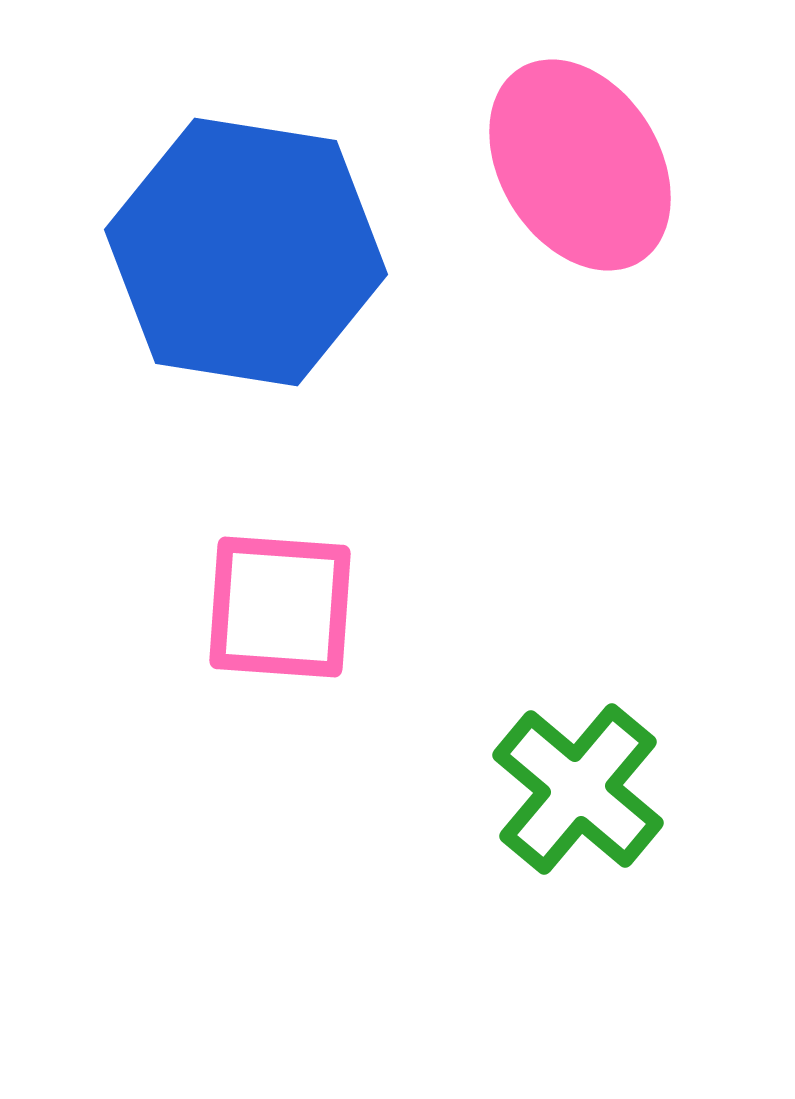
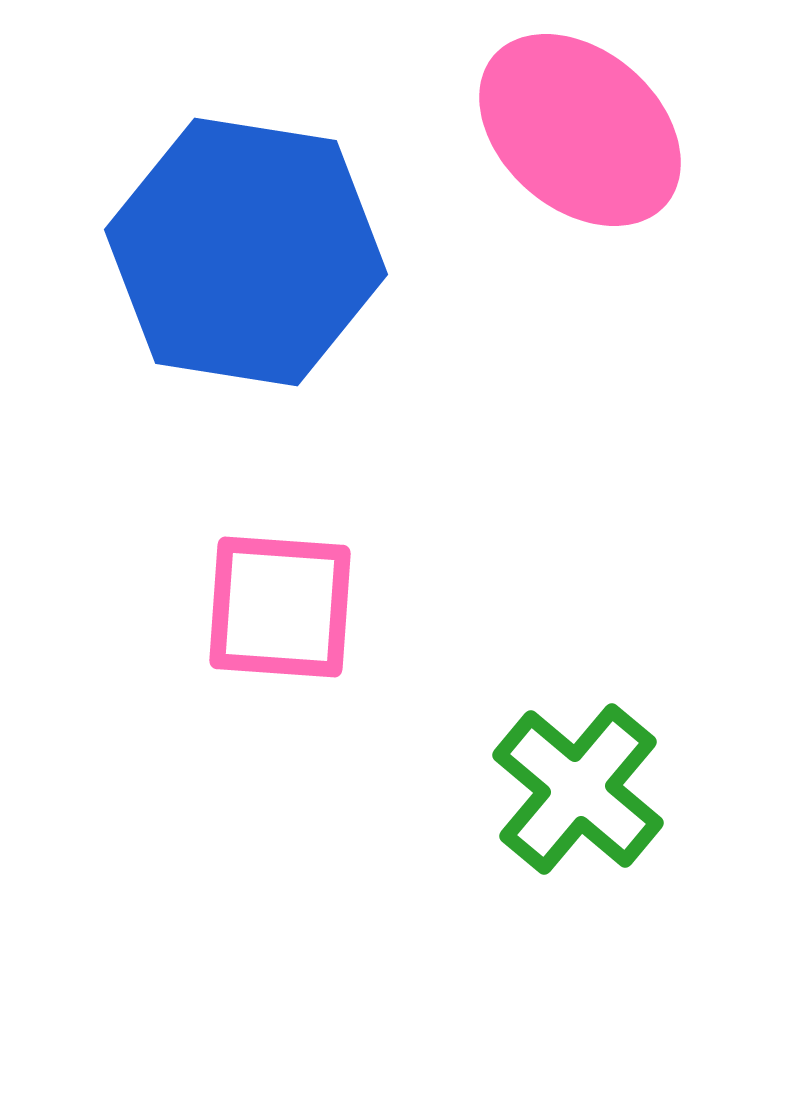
pink ellipse: moved 35 px up; rotated 17 degrees counterclockwise
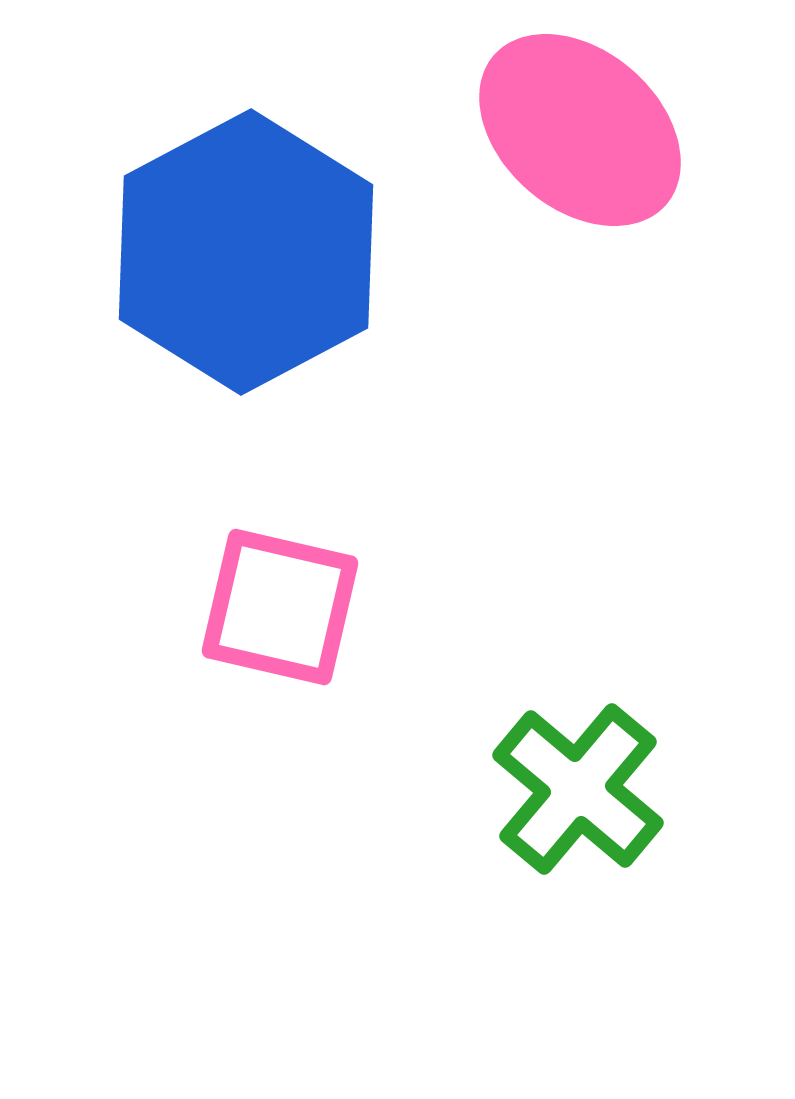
blue hexagon: rotated 23 degrees clockwise
pink square: rotated 9 degrees clockwise
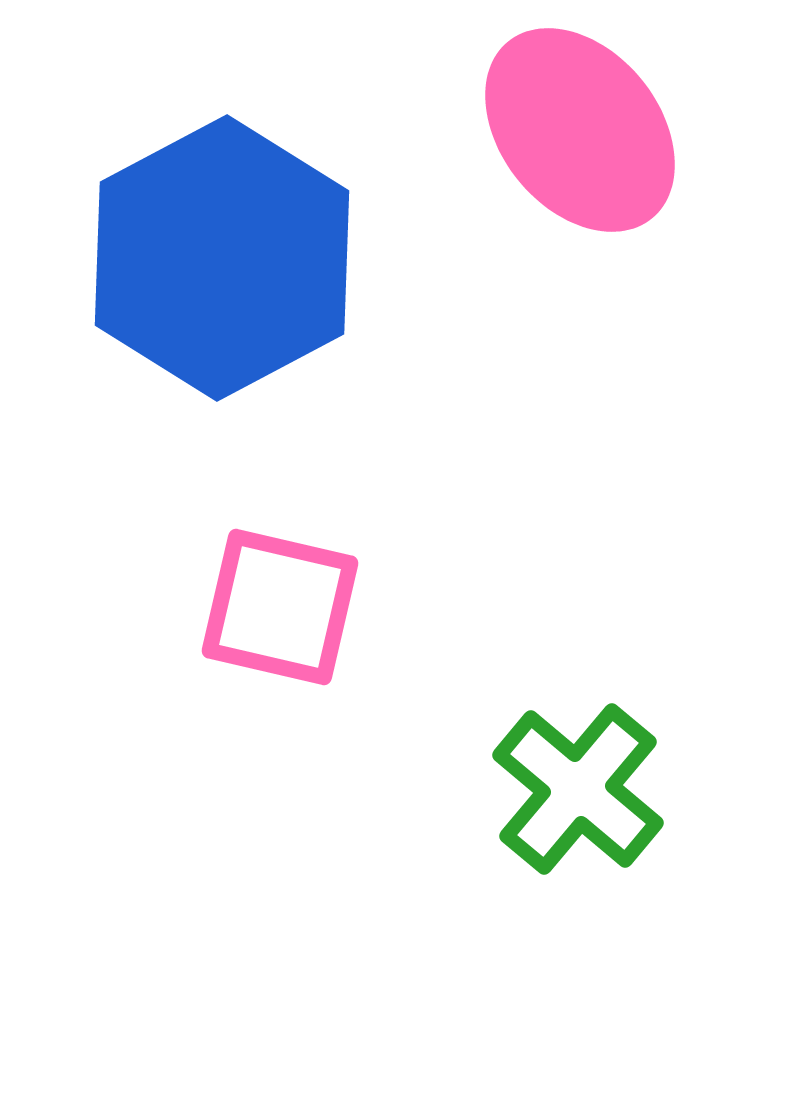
pink ellipse: rotated 10 degrees clockwise
blue hexagon: moved 24 px left, 6 px down
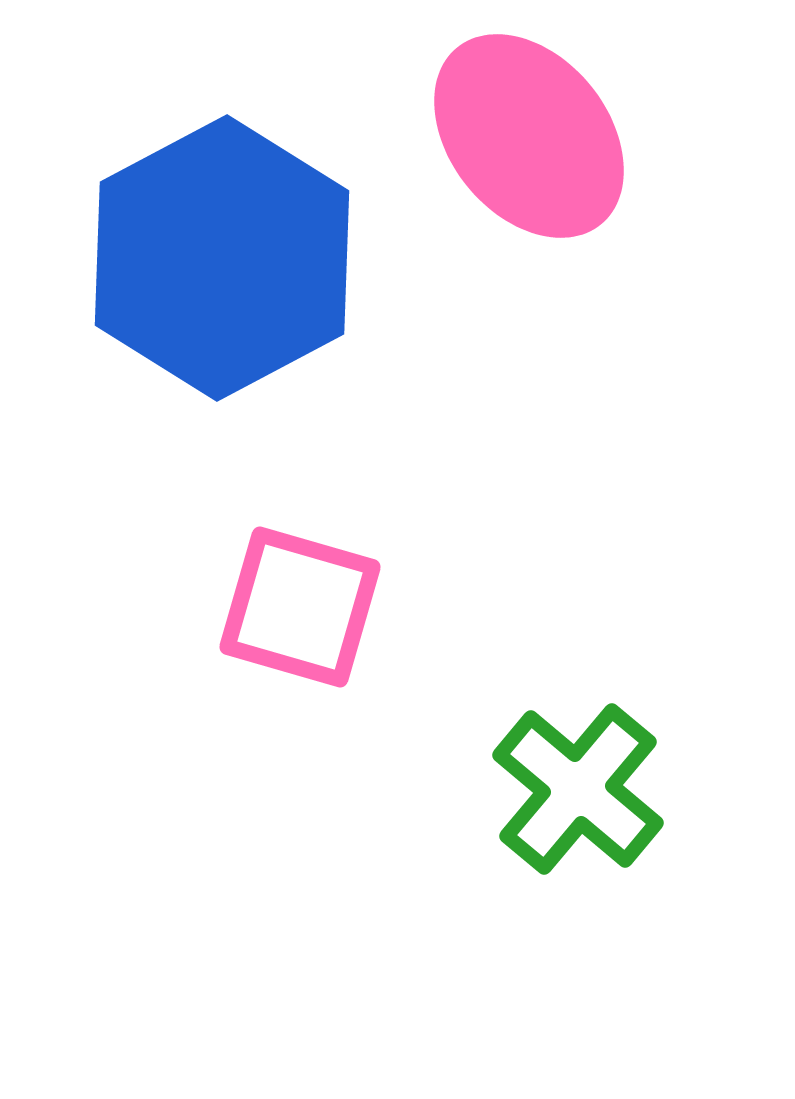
pink ellipse: moved 51 px left, 6 px down
pink square: moved 20 px right; rotated 3 degrees clockwise
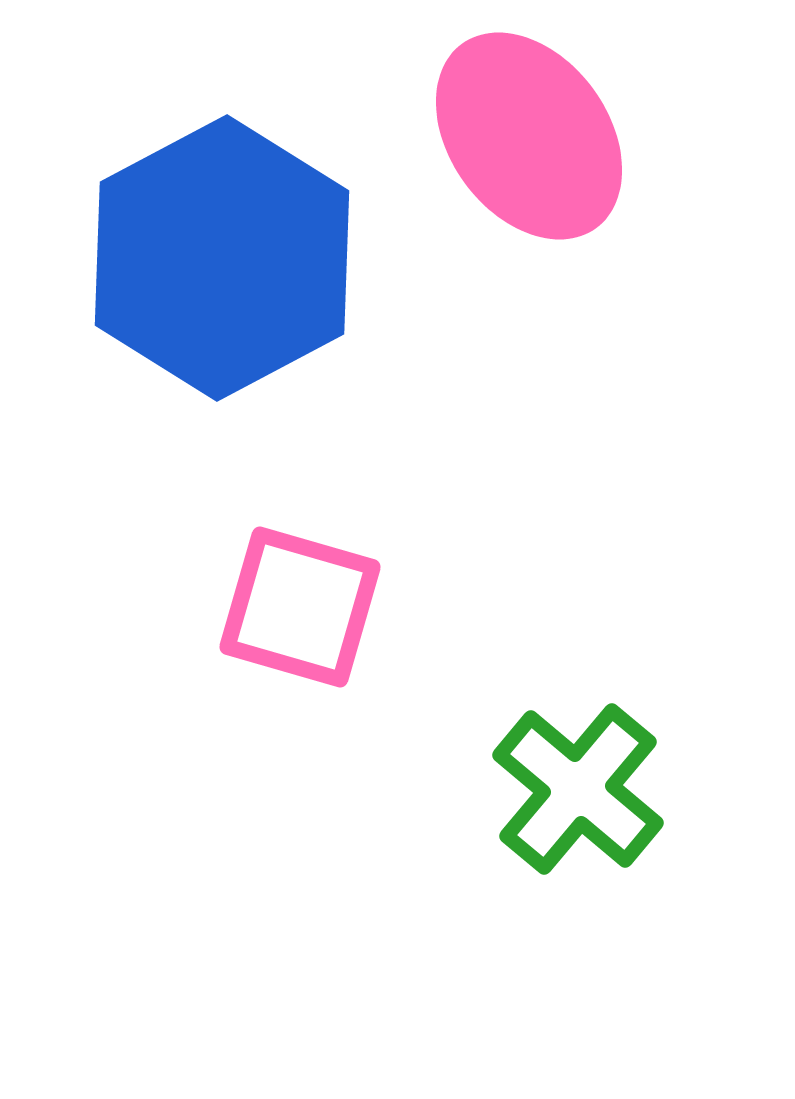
pink ellipse: rotated 3 degrees clockwise
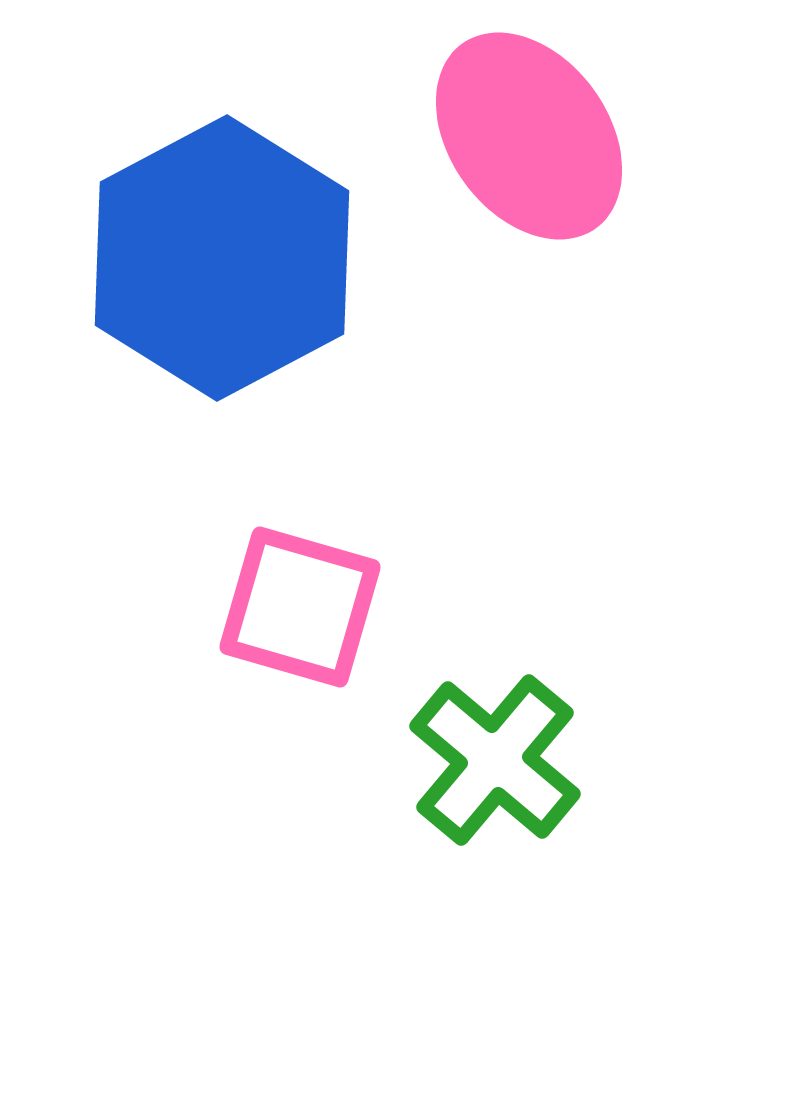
green cross: moved 83 px left, 29 px up
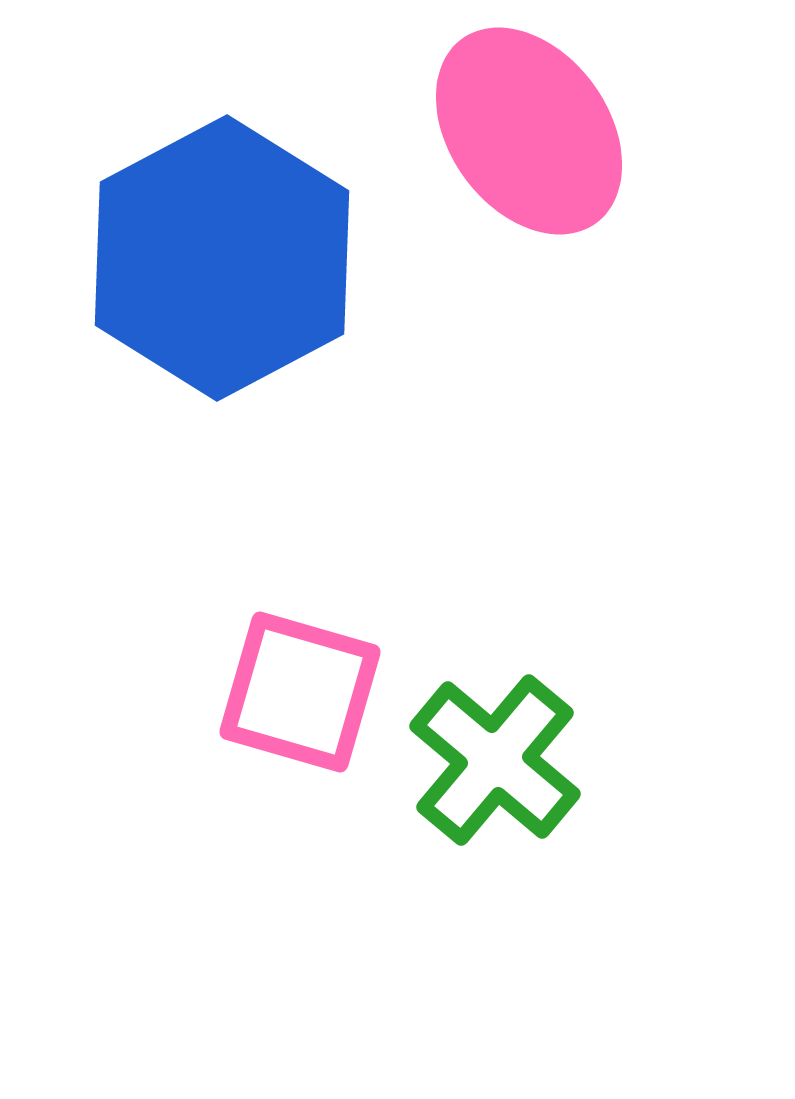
pink ellipse: moved 5 px up
pink square: moved 85 px down
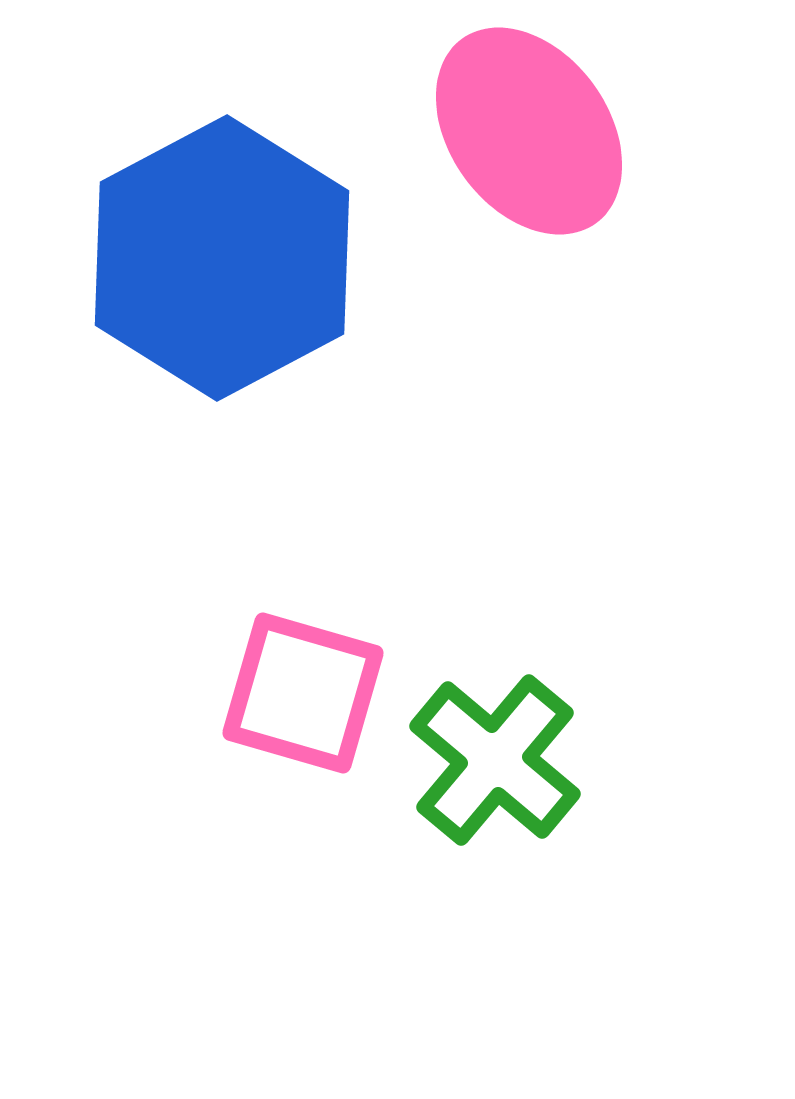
pink square: moved 3 px right, 1 px down
